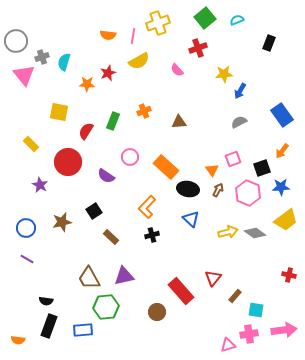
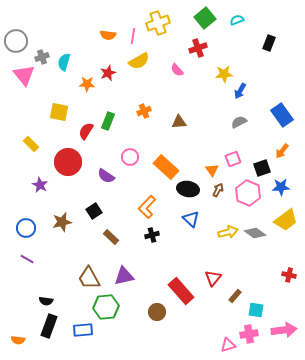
green rectangle at (113, 121): moved 5 px left
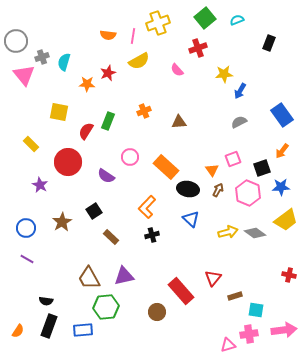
brown star at (62, 222): rotated 18 degrees counterclockwise
brown rectangle at (235, 296): rotated 32 degrees clockwise
orange semicircle at (18, 340): moved 9 px up; rotated 64 degrees counterclockwise
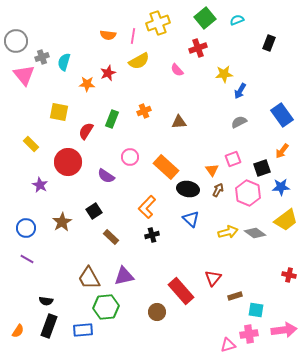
green rectangle at (108, 121): moved 4 px right, 2 px up
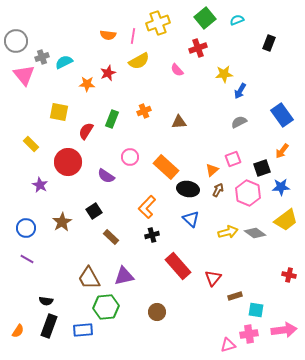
cyan semicircle at (64, 62): rotated 48 degrees clockwise
orange triangle at (212, 170): rotated 24 degrees clockwise
red rectangle at (181, 291): moved 3 px left, 25 px up
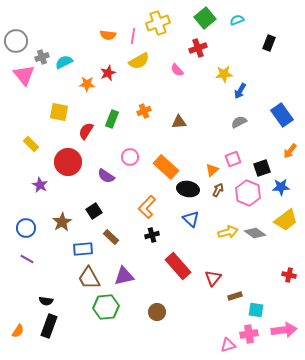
orange arrow at (282, 151): moved 8 px right
blue rectangle at (83, 330): moved 81 px up
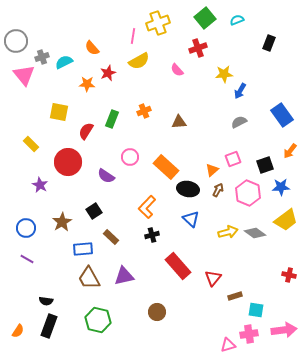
orange semicircle at (108, 35): moved 16 px left, 13 px down; rotated 42 degrees clockwise
black square at (262, 168): moved 3 px right, 3 px up
green hexagon at (106, 307): moved 8 px left, 13 px down; rotated 20 degrees clockwise
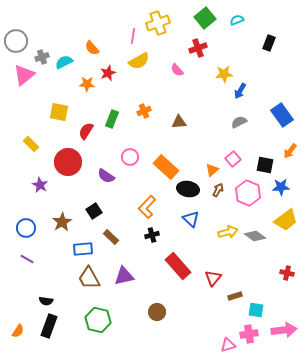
pink triangle at (24, 75): rotated 30 degrees clockwise
pink square at (233, 159): rotated 21 degrees counterclockwise
black square at (265, 165): rotated 30 degrees clockwise
gray diamond at (255, 233): moved 3 px down
red cross at (289, 275): moved 2 px left, 2 px up
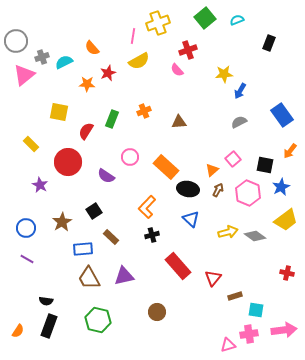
red cross at (198, 48): moved 10 px left, 2 px down
blue star at (281, 187): rotated 24 degrees counterclockwise
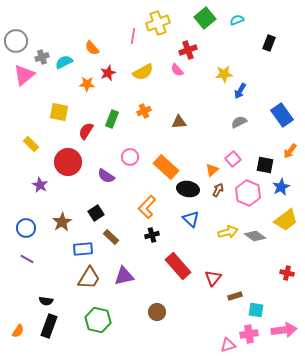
yellow semicircle at (139, 61): moved 4 px right, 11 px down
black square at (94, 211): moved 2 px right, 2 px down
brown trapezoid at (89, 278): rotated 120 degrees counterclockwise
